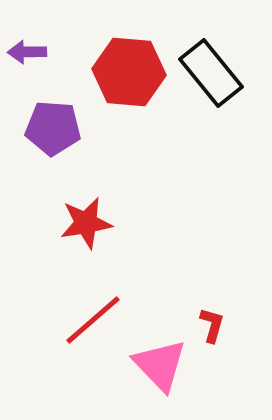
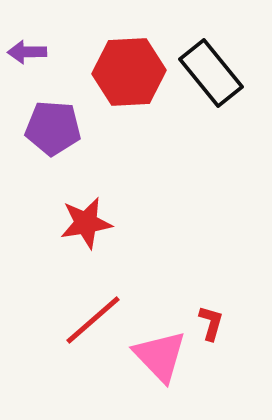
red hexagon: rotated 8 degrees counterclockwise
red L-shape: moved 1 px left, 2 px up
pink triangle: moved 9 px up
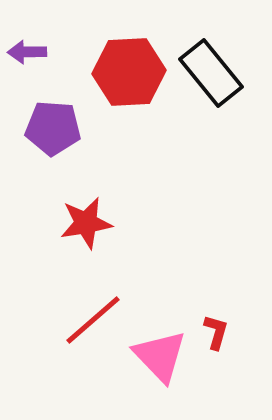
red L-shape: moved 5 px right, 9 px down
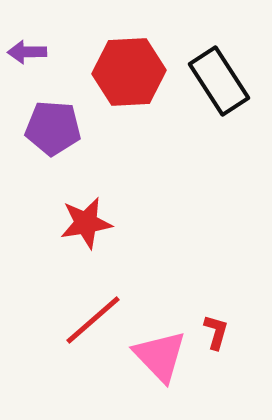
black rectangle: moved 8 px right, 8 px down; rotated 6 degrees clockwise
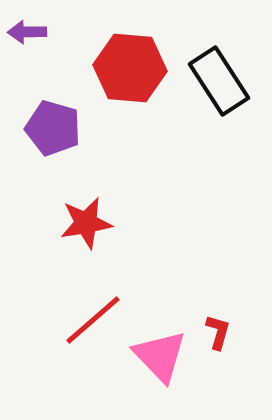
purple arrow: moved 20 px up
red hexagon: moved 1 px right, 4 px up; rotated 8 degrees clockwise
purple pentagon: rotated 12 degrees clockwise
red L-shape: moved 2 px right
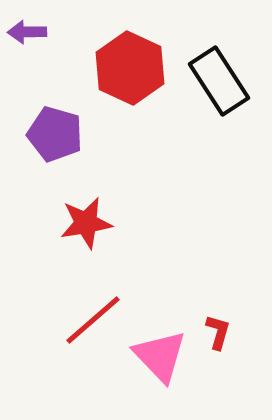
red hexagon: rotated 20 degrees clockwise
purple pentagon: moved 2 px right, 6 px down
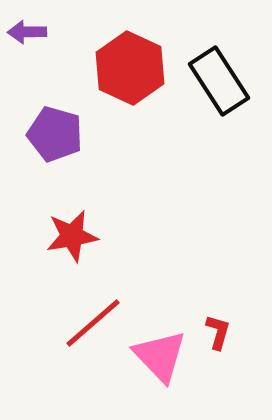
red star: moved 14 px left, 13 px down
red line: moved 3 px down
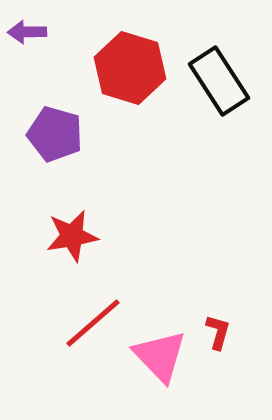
red hexagon: rotated 8 degrees counterclockwise
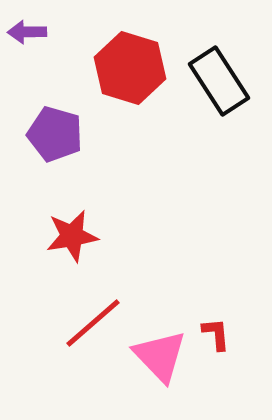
red L-shape: moved 2 px left, 2 px down; rotated 21 degrees counterclockwise
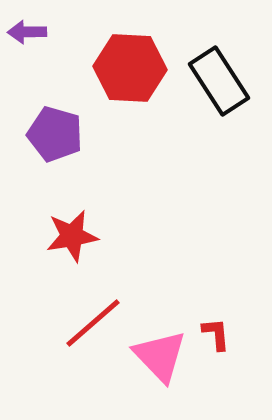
red hexagon: rotated 14 degrees counterclockwise
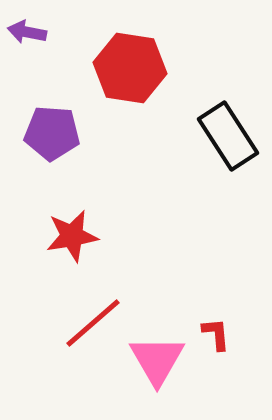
purple arrow: rotated 12 degrees clockwise
red hexagon: rotated 6 degrees clockwise
black rectangle: moved 9 px right, 55 px down
purple pentagon: moved 3 px left, 1 px up; rotated 12 degrees counterclockwise
pink triangle: moved 3 px left, 4 px down; rotated 14 degrees clockwise
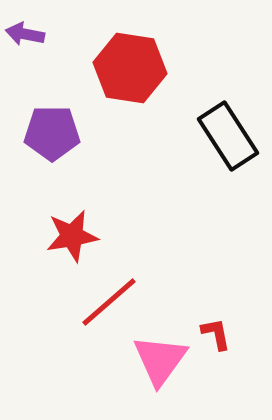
purple arrow: moved 2 px left, 2 px down
purple pentagon: rotated 4 degrees counterclockwise
red line: moved 16 px right, 21 px up
red L-shape: rotated 6 degrees counterclockwise
pink triangle: moved 3 px right; rotated 6 degrees clockwise
